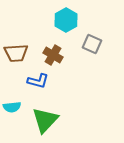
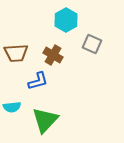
blue L-shape: rotated 30 degrees counterclockwise
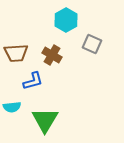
brown cross: moved 1 px left
blue L-shape: moved 5 px left
green triangle: rotated 12 degrees counterclockwise
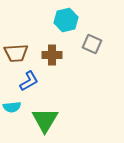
cyan hexagon: rotated 15 degrees clockwise
brown cross: rotated 30 degrees counterclockwise
blue L-shape: moved 4 px left; rotated 15 degrees counterclockwise
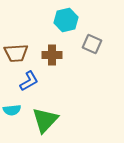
cyan semicircle: moved 3 px down
green triangle: rotated 12 degrees clockwise
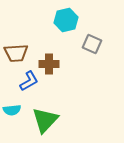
brown cross: moved 3 px left, 9 px down
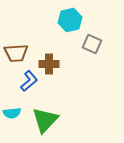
cyan hexagon: moved 4 px right
blue L-shape: rotated 10 degrees counterclockwise
cyan semicircle: moved 3 px down
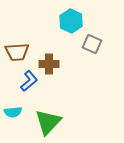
cyan hexagon: moved 1 px right, 1 px down; rotated 20 degrees counterclockwise
brown trapezoid: moved 1 px right, 1 px up
cyan semicircle: moved 1 px right, 1 px up
green triangle: moved 3 px right, 2 px down
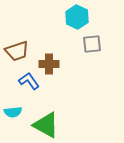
cyan hexagon: moved 6 px right, 4 px up
gray square: rotated 30 degrees counterclockwise
brown trapezoid: moved 1 px up; rotated 15 degrees counterclockwise
blue L-shape: rotated 85 degrees counterclockwise
green triangle: moved 2 px left, 3 px down; rotated 44 degrees counterclockwise
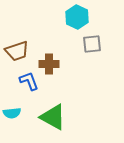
blue L-shape: rotated 15 degrees clockwise
cyan semicircle: moved 1 px left, 1 px down
green triangle: moved 7 px right, 8 px up
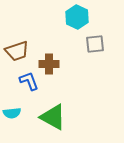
gray square: moved 3 px right
